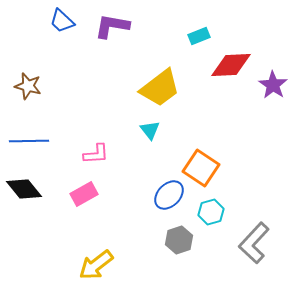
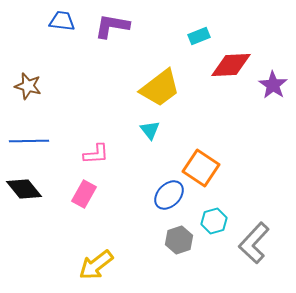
blue trapezoid: rotated 144 degrees clockwise
pink rectangle: rotated 32 degrees counterclockwise
cyan hexagon: moved 3 px right, 9 px down
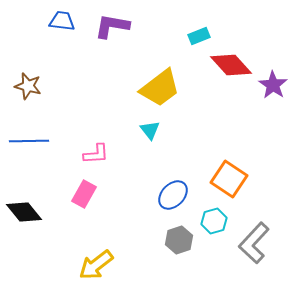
red diamond: rotated 51 degrees clockwise
orange square: moved 28 px right, 11 px down
black diamond: moved 23 px down
blue ellipse: moved 4 px right
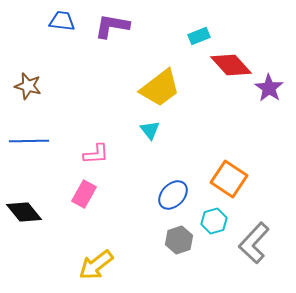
purple star: moved 4 px left, 3 px down
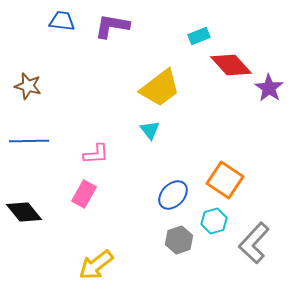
orange square: moved 4 px left, 1 px down
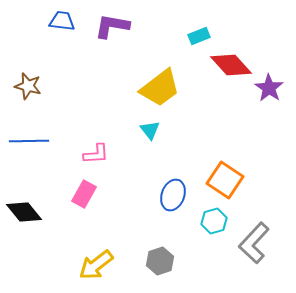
blue ellipse: rotated 24 degrees counterclockwise
gray hexagon: moved 19 px left, 21 px down
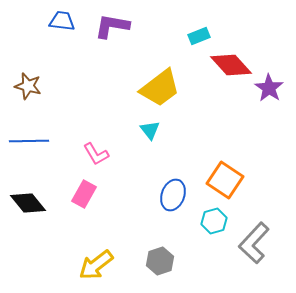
pink L-shape: rotated 64 degrees clockwise
black diamond: moved 4 px right, 9 px up
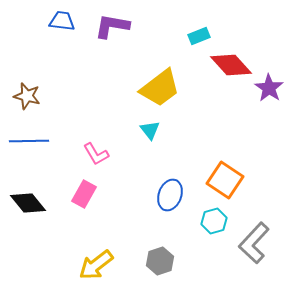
brown star: moved 1 px left, 10 px down
blue ellipse: moved 3 px left
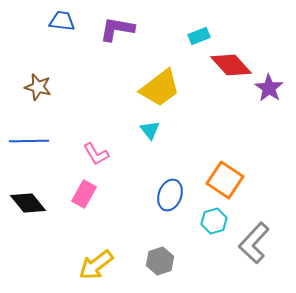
purple L-shape: moved 5 px right, 3 px down
brown star: moved 11 px right, 9 px up
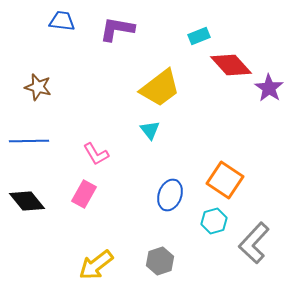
black diamond: moved 1 px left, 2 px up
